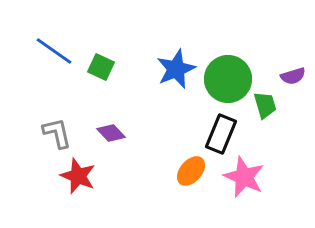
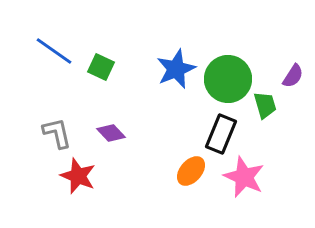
purple semicircle: rotated 40 degrees counterclockwise
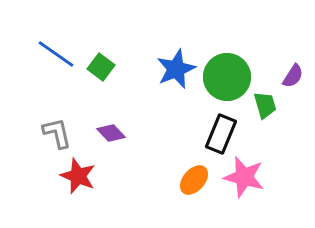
blue line: moved 2 px right, 3 px down
green square: rotated 12 degrees clockwise
green circle: moved 1 px left, 2 px up
orange ellipse: moved 3 px right, 9 px down
pink star: rotated 9 degrees counterclockwise
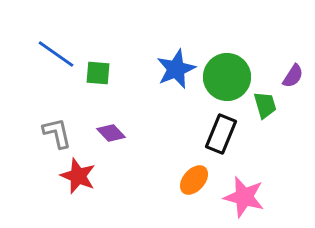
green square: moved 3 px left, 6 px down; rotated 32 degrees counterclockwise
pink star: moved 20 px down
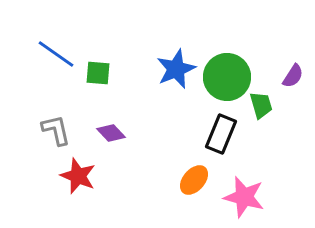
green trapezoid: moved 4 px left
gray L-shape: moved 1 px left, 3 px up
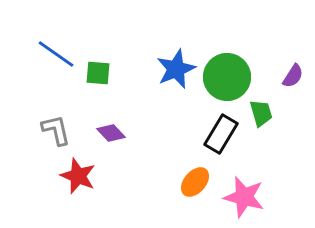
green trapezoid: moved 8 px down
black rectangle: rotated 9 degrees clockwise
orange ellipse: moved 1 px right, 2 px down
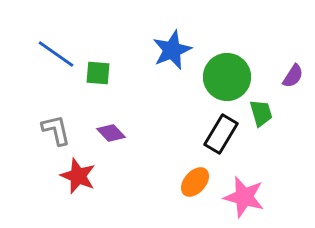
blue star: moved 4 px left, 19 px up
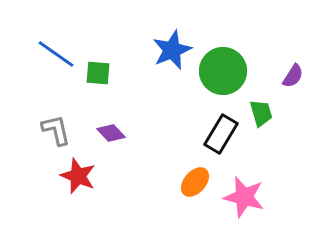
green circle: moved 4 px left, 6 px up
